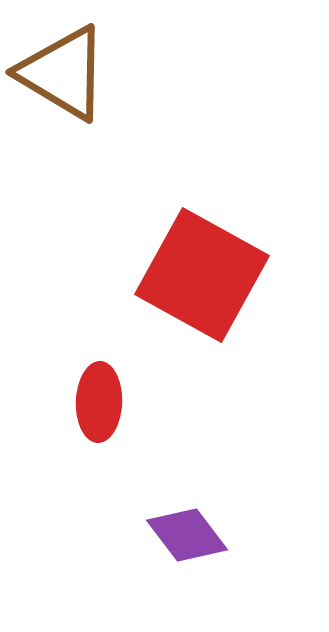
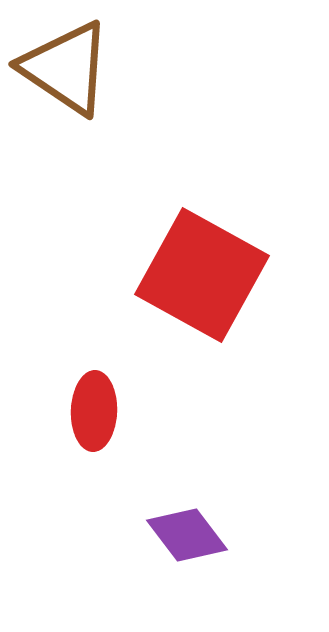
brown triangle: moved 3 px right, 5 px up; rotated 3 degrees clockwise
red ellipse: moved 5 px left, 9 px down
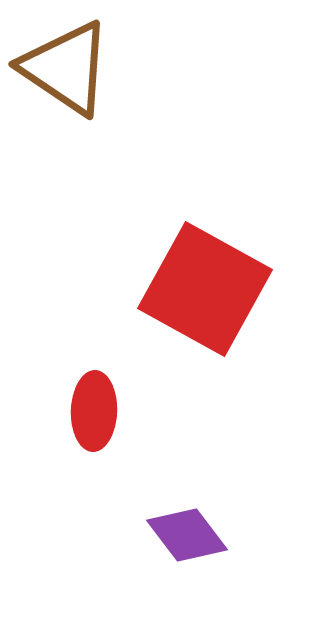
red square: moved 3 px right, 14 px down
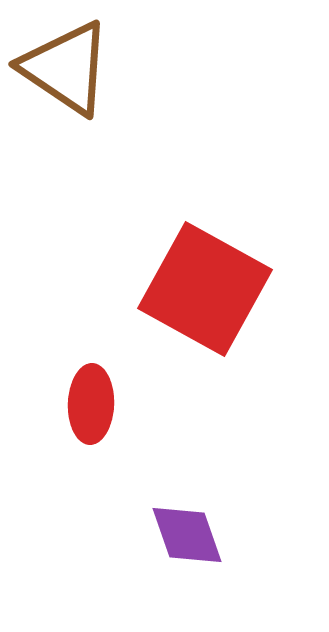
red ellipse: moved 3 px left, 7 px up
purple diamond: rotated 18 degrees clockwise
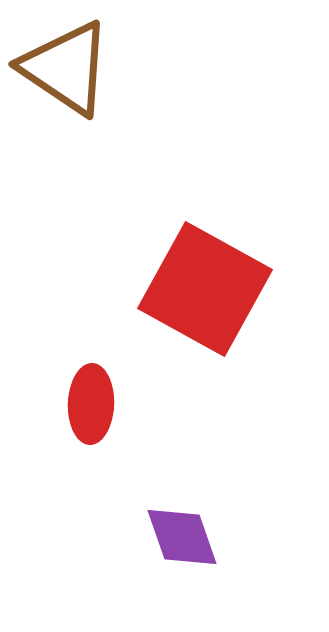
purple diamond: moved 5 px left, 2 px down
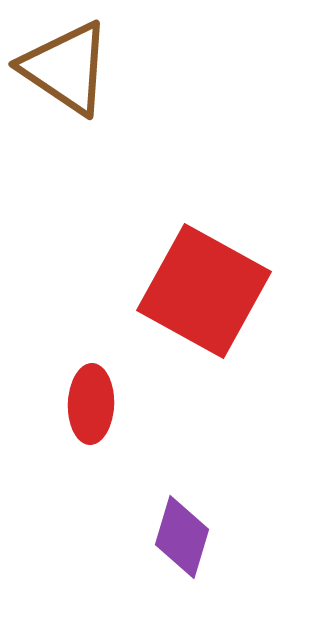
red square: moved 1 px left, 2 px down
purple diamond: rotated 36 degrees clockwise
